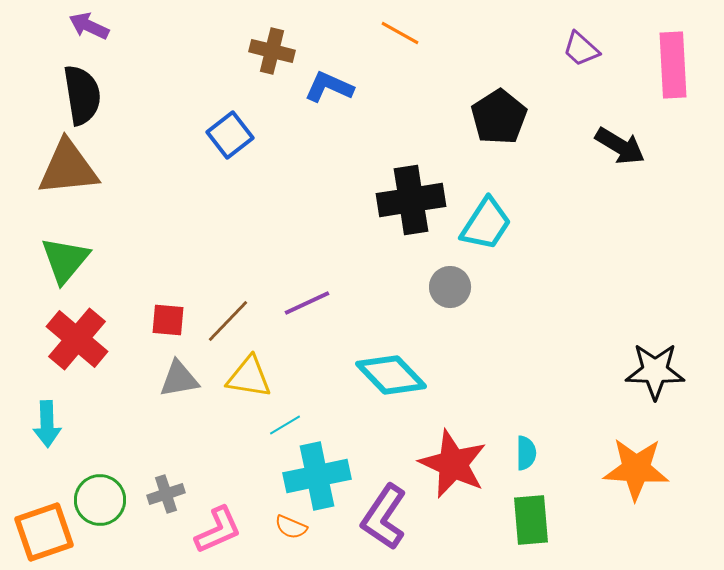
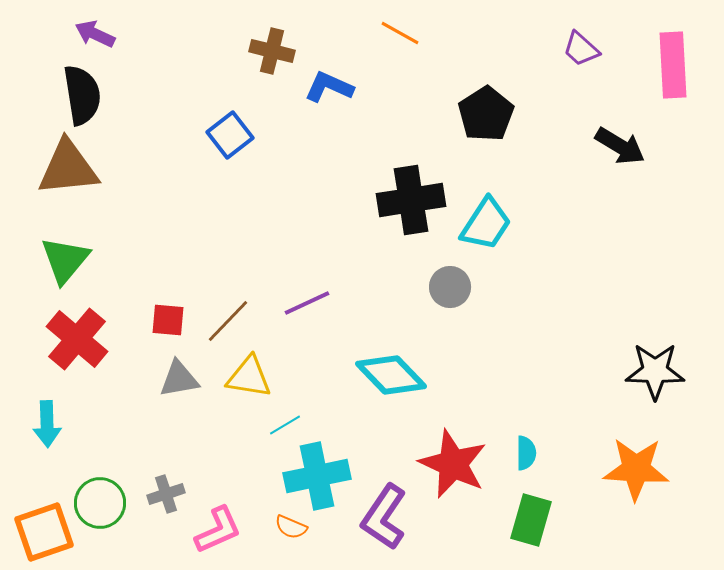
purple arrow: moved 6 px right, 8 px down
black pentagon: moved 13 px left, 3 px up
green circle: moved 3 px down
green rectangle: rotated 21 degrees clockwise
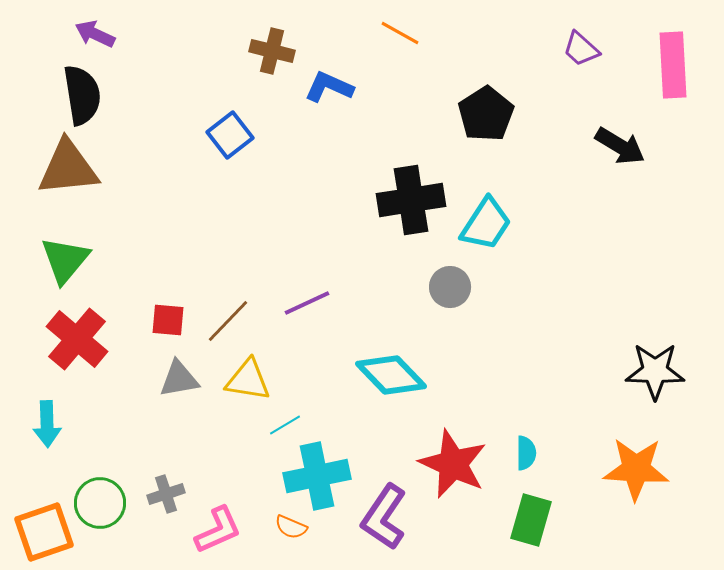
yellow triangle: moved 1 px left, 3 px down
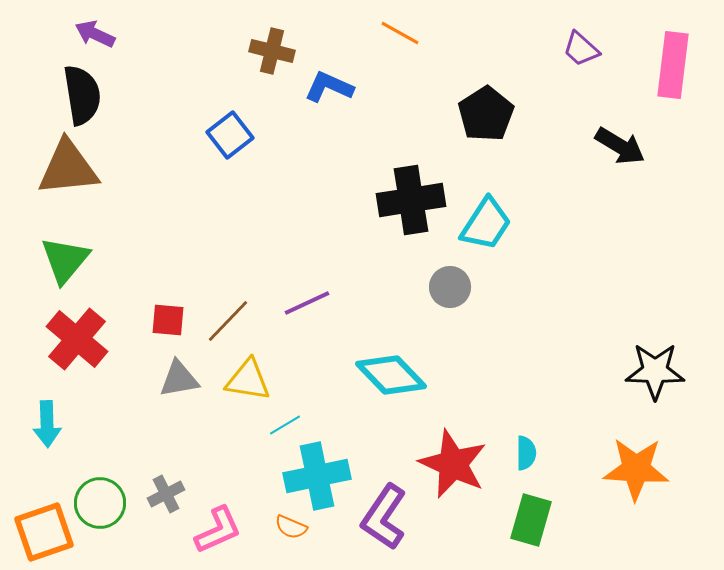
pink rectangle: rotated 10 degrees clockwise
gray cross: rotated 9 degrees counterclockwise
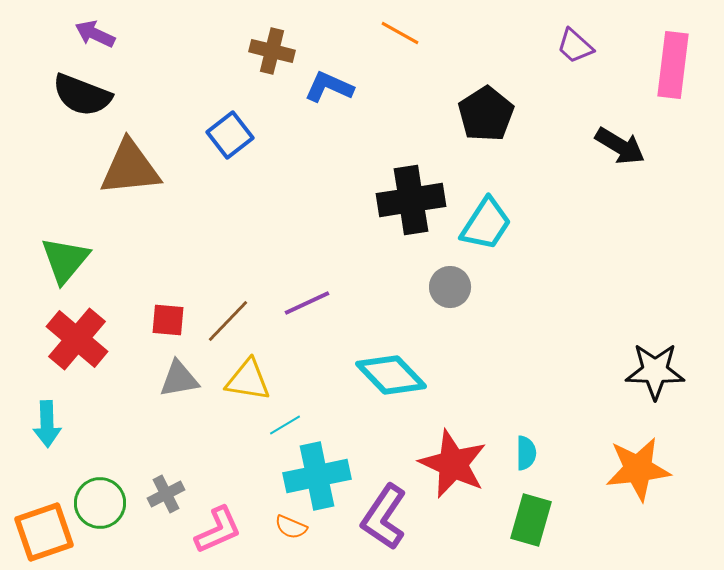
purple trapezoid: moved 6 px left, 3 px up
black semicircle: rotated 120 degrees clockwise
brown triangle: moved 62 px right
orange star: moved 2 px right; rotated 10 degrees counterclockwise
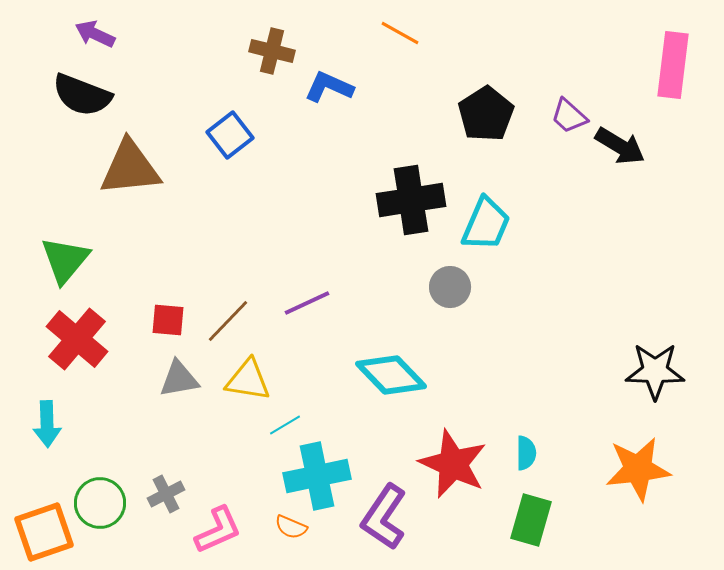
purple trapezoid: moved 6 px left, 70 px down
cyan trapezoid: rotated 10 degrees counterclockwise
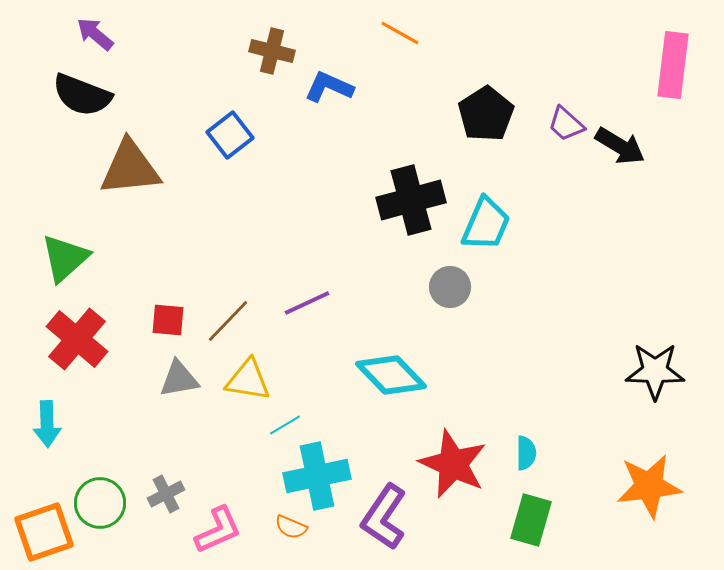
purple arrow: rotated 15 degrees clockwise
purple trapezoid: moved 3 px left, 8 px down
black cross: rotated 6 degrees counterclockwise
green triangle: moved 2 px up; rotated 8 degrees clockwise
orange star: moved 11 px right, 17 px down
